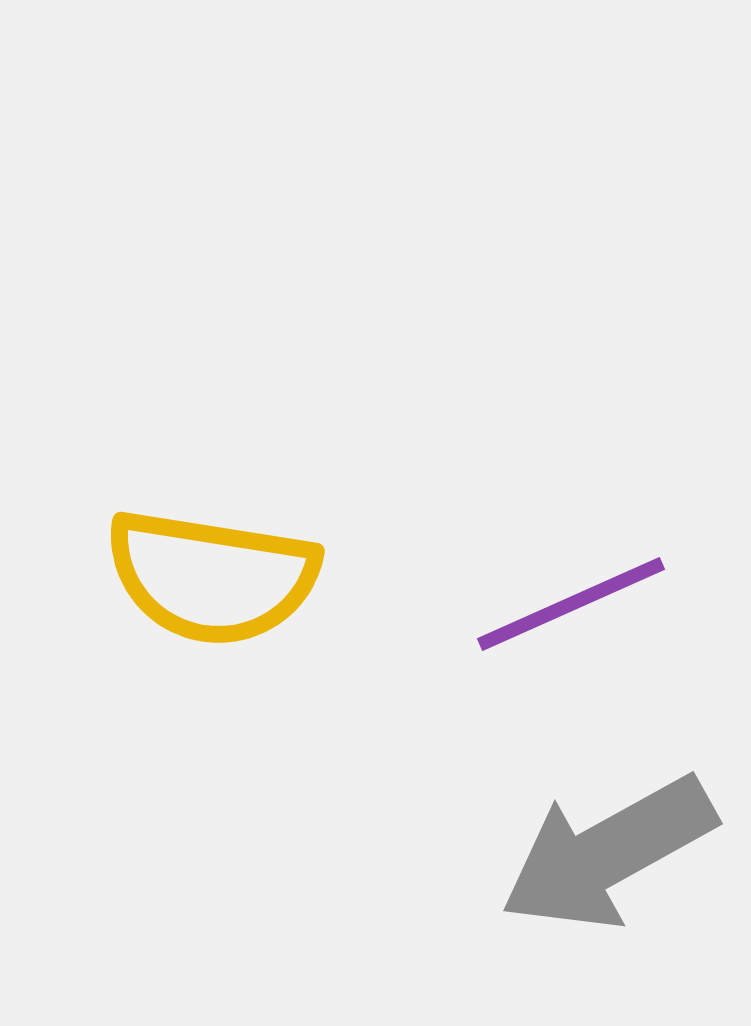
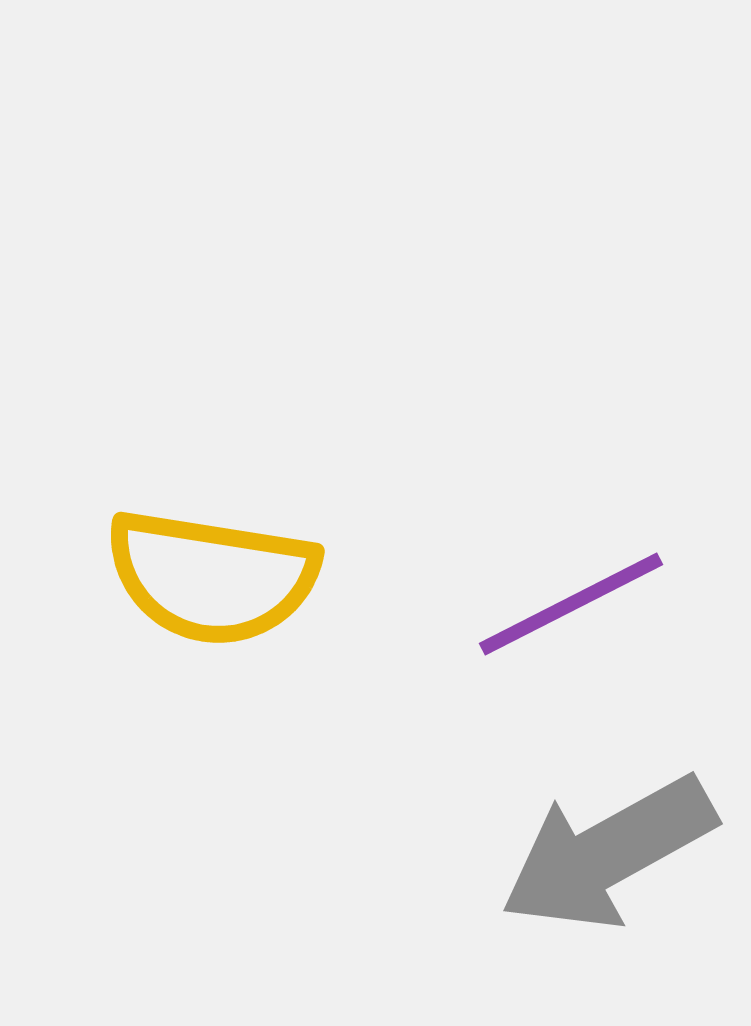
purple line: rotated 3 degrees counterclockwise
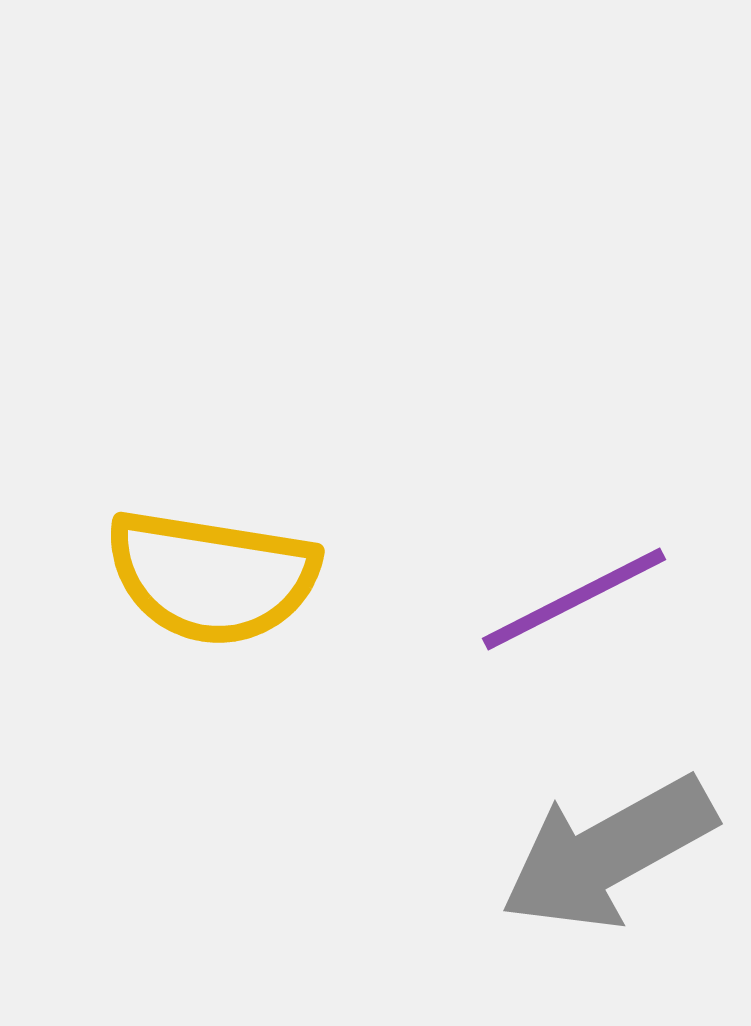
purple line: moved 3 px right, 5 px up
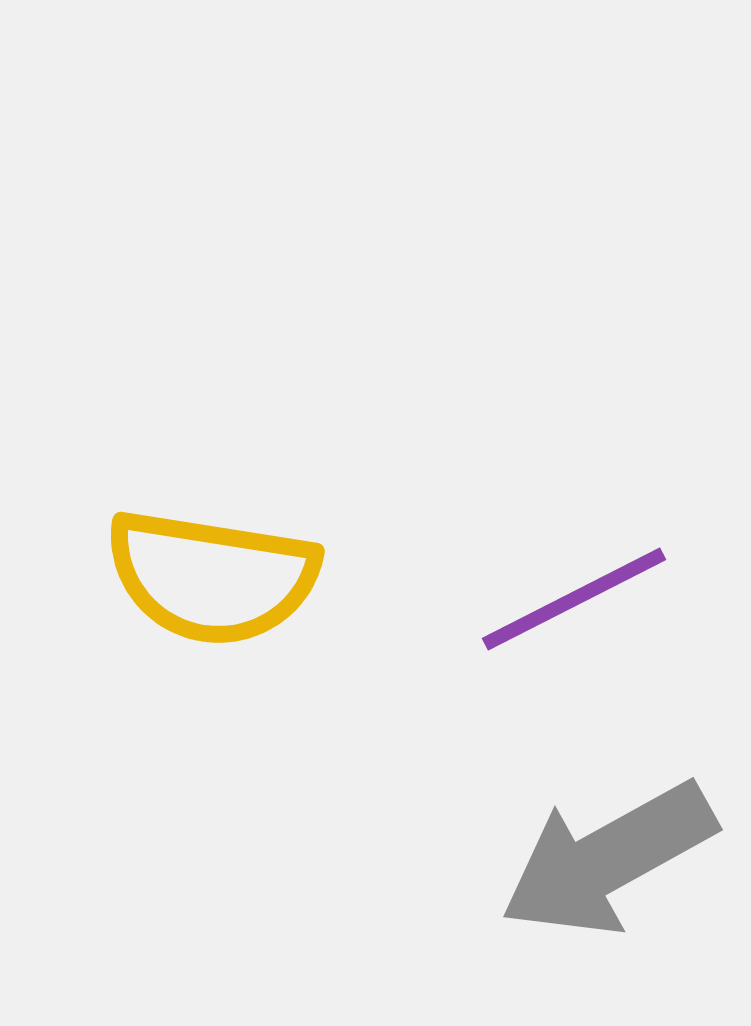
gray arrow: moved 6 px down
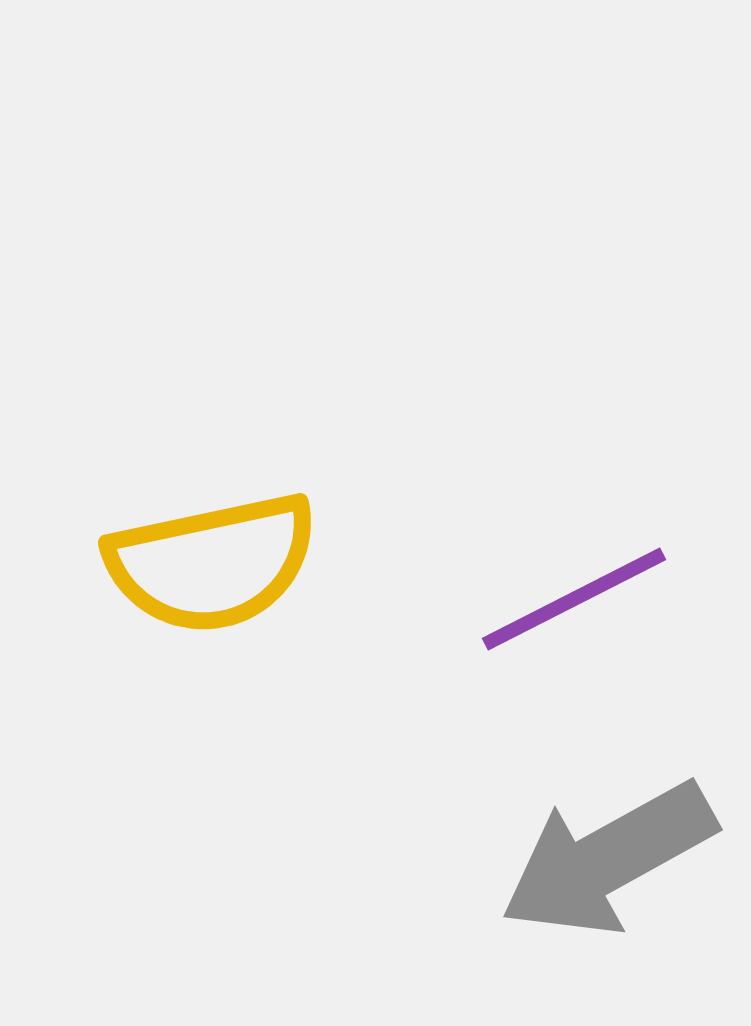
yellow semicircle: moved 14 px up; rotated 21 degrees counterclockwise
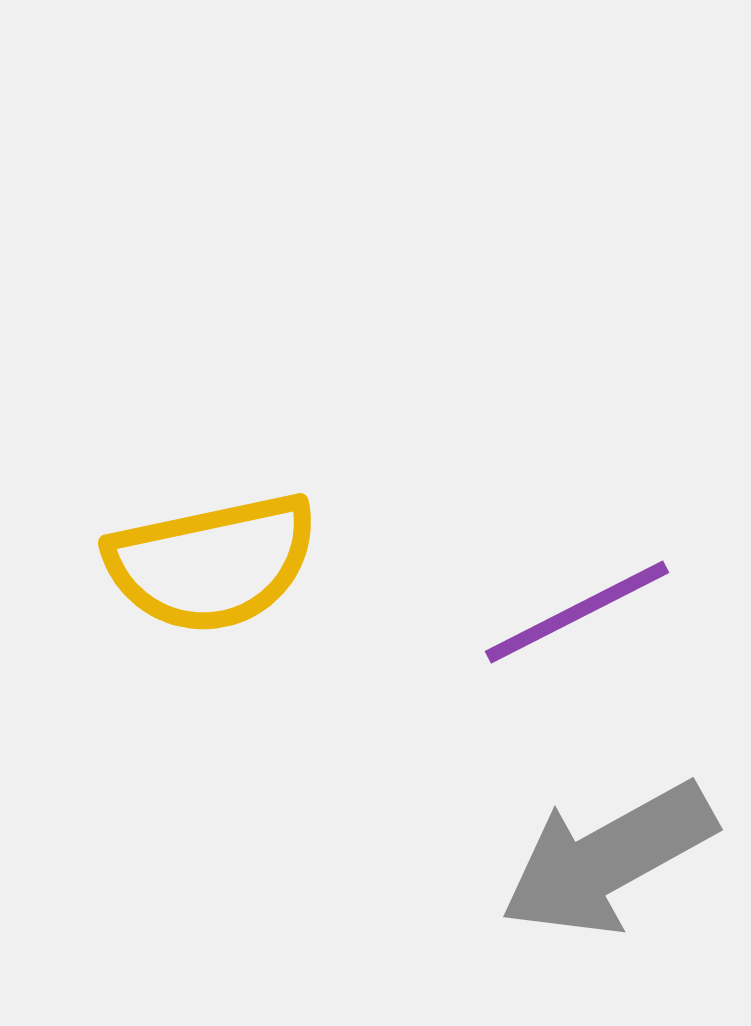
purple line: moved 3 px right, 13 px down
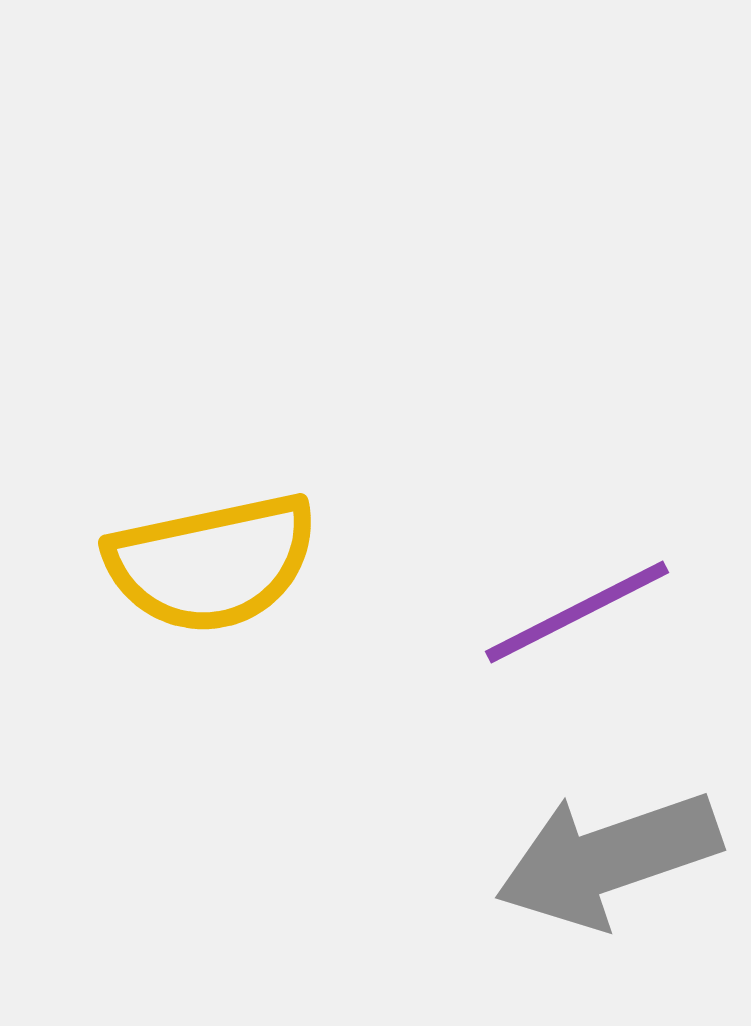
gray arrow: rotated 10 degrees clockwise
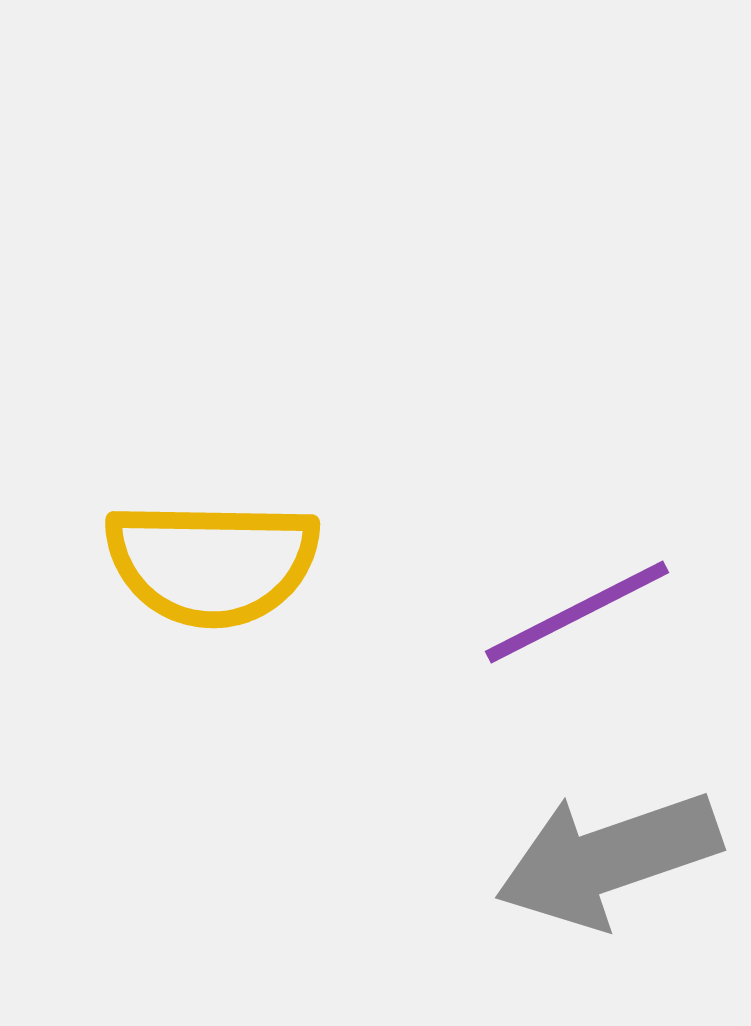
yellow semicircle: rotated 13 degrees clockwise
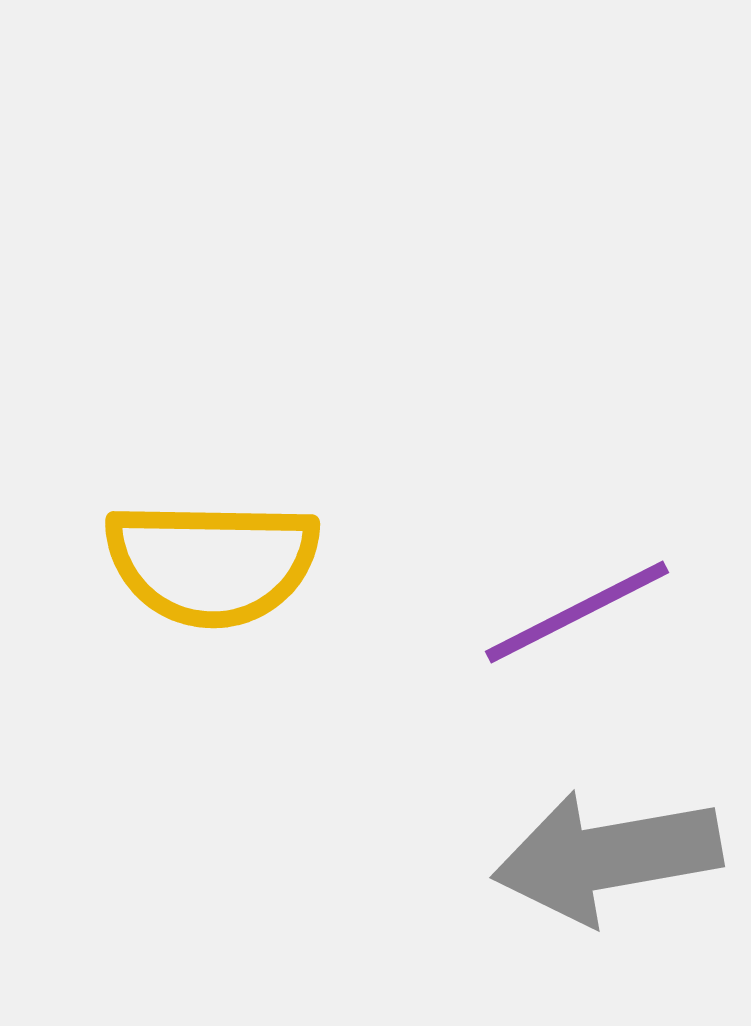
gray arrow: moved 1 px left, 2 px up; rotated 9 degrees clockwise
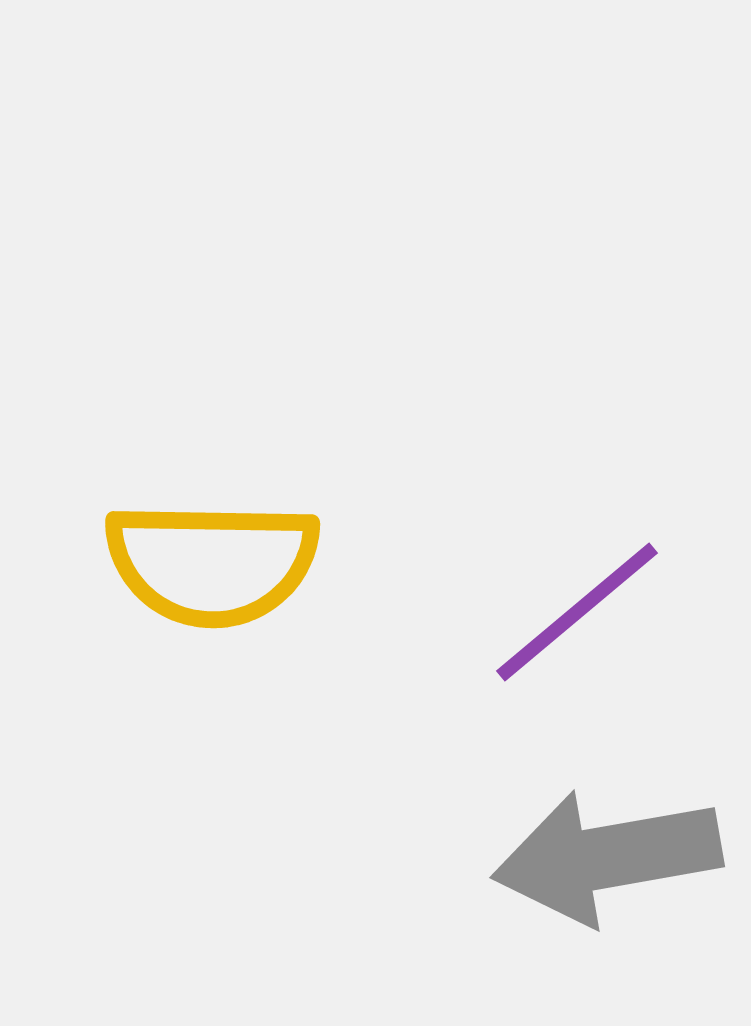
purple line: rotated 13 degrees counterclockwise
